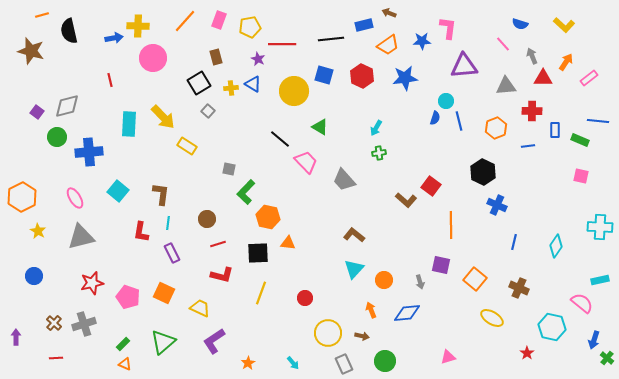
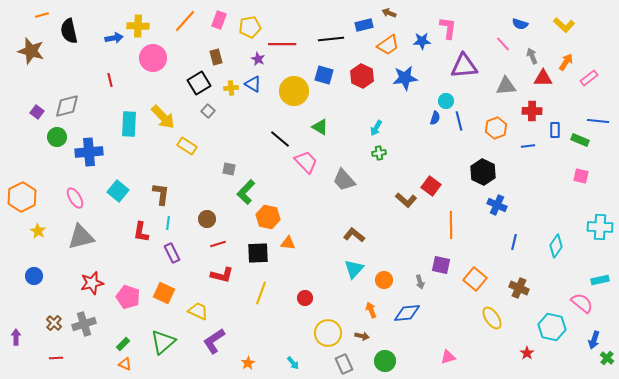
yellow trapezoid at (200, 308): moved 2 px left, 3 px down
yellow ellipse at (492, 318): rotated 25 degrees clockwise
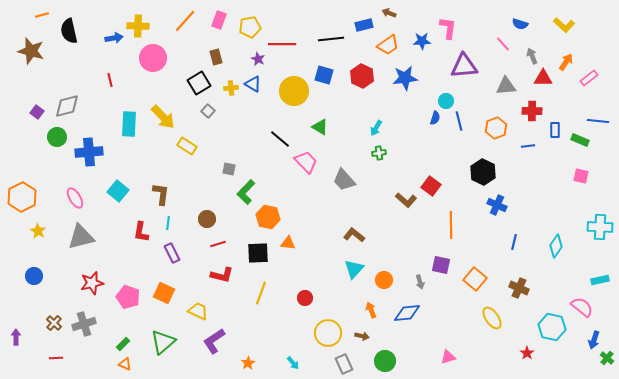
pink semicircle at (582, 303): moved 4 px down
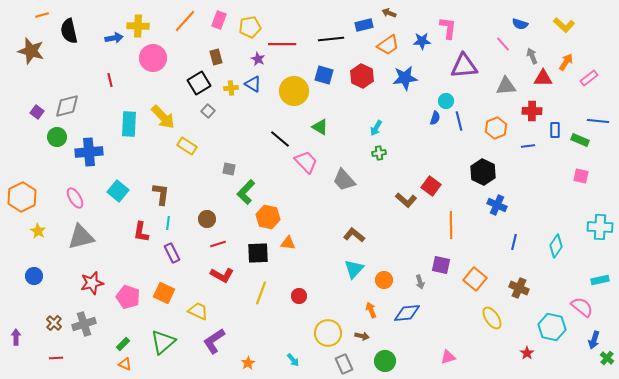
red L-shape at (222, 275): rotated 15 degrees clockwise
red circle at (305, 298): moved 6 px left, 2 px up
cyan arrow at (293, 363): moved 3 px up
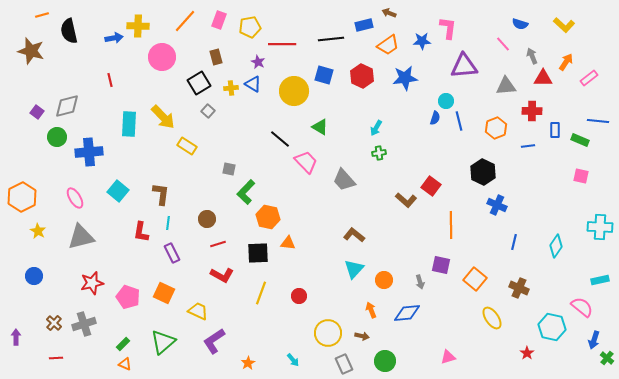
pink circle at (153, 58): moved 9 px right, 1 px up
purple star at (258, 59): moved 3 px down
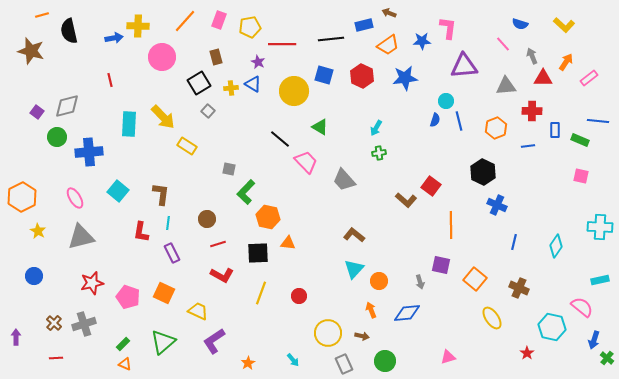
blue semicircle at (435, 118): moved 2 px down
orange circle at (384, 280): moved 5 px left, 1 px down
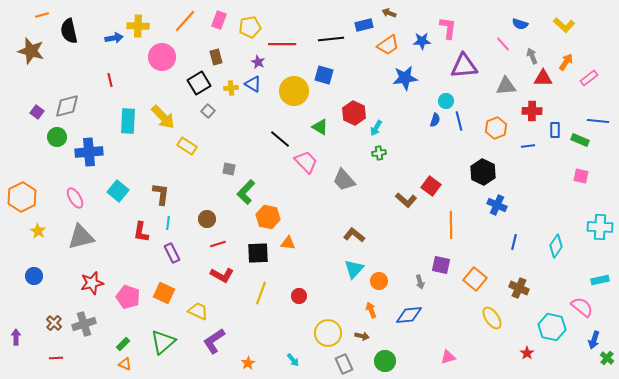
red hexagon at (362, 76): moved 8 px left, 37 px down
cyan rectangle at (129, 124): moved 1 px left, 3 px up
blue diamond at (407, 313): moved 2 px right, 2 px down
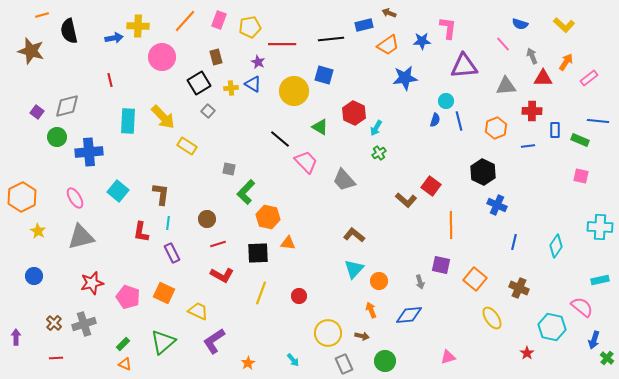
green cross at (379, 153): rotated 24 degrees counterclockwise
